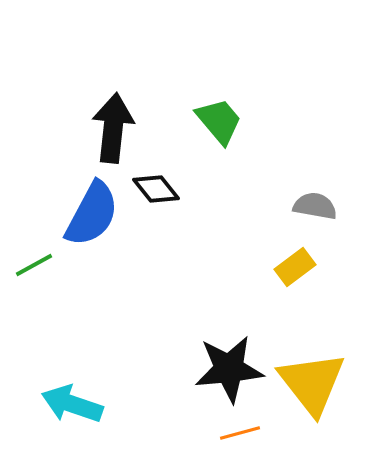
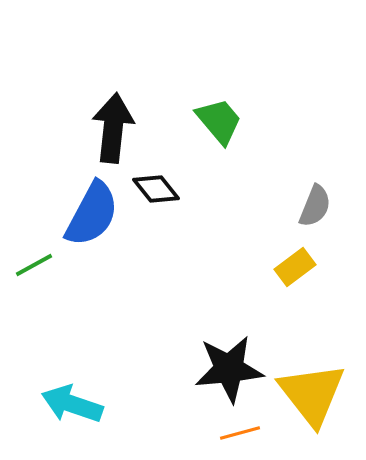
gray semicircle: rotated 102 degrees clockwise
yellow triangle: moved 11 px down
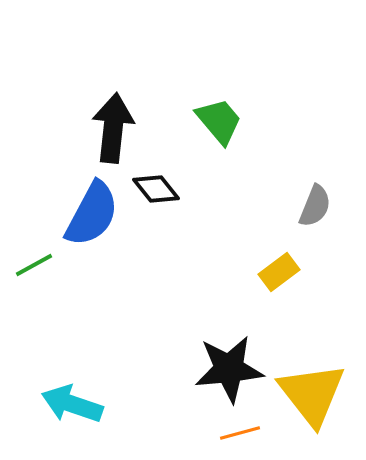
yellow rectangle: moved 16 px left, 5 px down
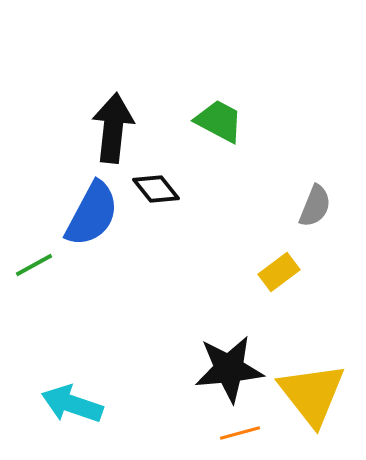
green trapezoid: rotated 22 degrees counterclockwise
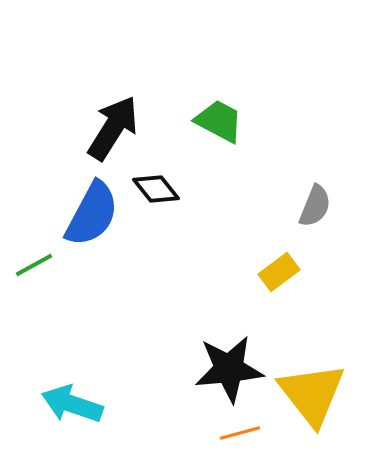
black arrow: rotated 26 degrees clockwise
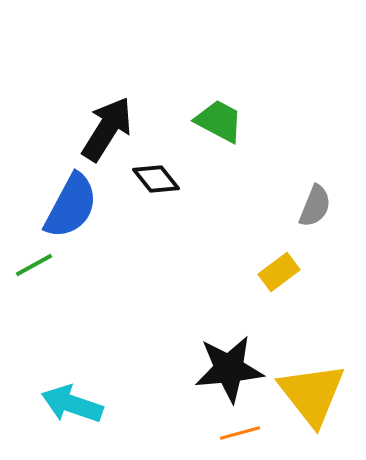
black arrow: moved 6 px left, 1 px down
black diamond: moved 10 px up
blue semicircle: moved 21 px left, 8 px up
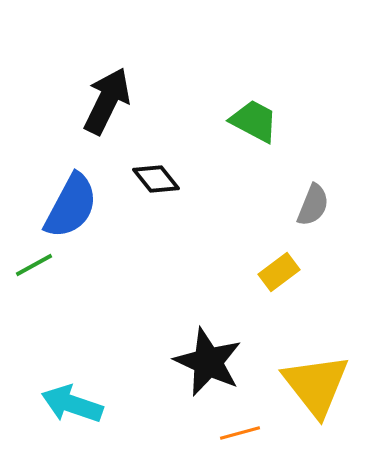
green trapezoid: moved 35 px right
black arrow: moved 28 px up; rotated 6 degrees counterclockwise
gray semicircle: moved 2 px left, 1 px up
black star: moved 21 px left, 7 px up; rotated 30 degrees clockwise
yellow triangle: moved 4 px right, 9 px up
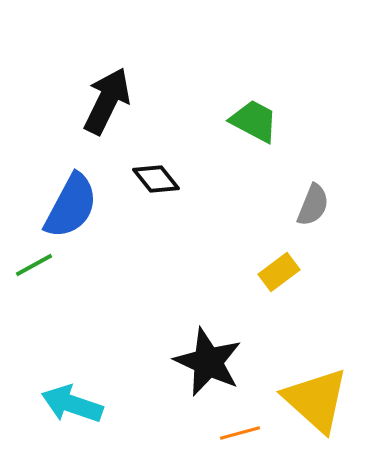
yellow triangle: moved 15 px down; rotated 10 degrees counterclockwise
